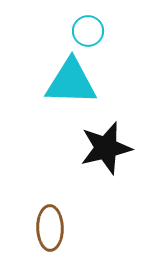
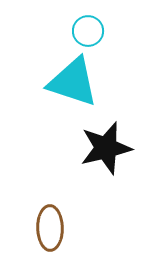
cyan triangle: moved 2 px right; rotated 16 degrees clockwise
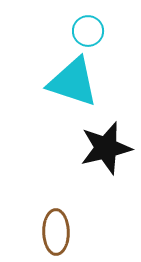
brown ellipse: moved 6 px right, 4 px down
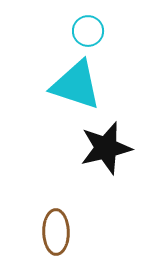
cyan triangle: moved 3 px right, 3 px down
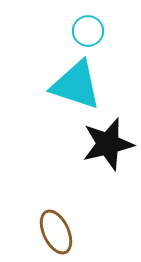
black star: moved 2 px right, 4 px up
brown ellipse: rotated 24 degrees counterclockwise
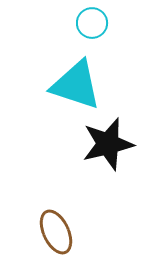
cyan circle: moved 4 px right, 8 px up
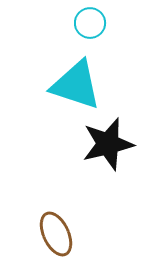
cyan circle: moved 2 px left
brown ellipse: moved 2 px down
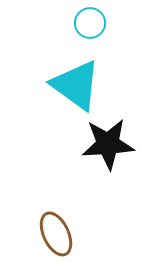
cyan triangle: rotated 18 degrees clockwise
black star: rotated 10 degrees clockwise
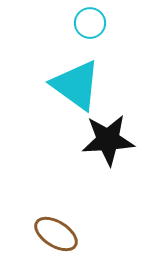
black star: moved 4 px up
brown ellipse: rotated 33 degrees counterclockwise
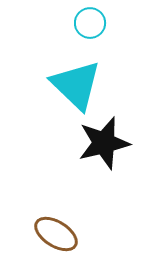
cyan triangle: rotated 8 degrees clockwise
black star: moved 4 px left, 3 px down; rotated 10 degrees counterclockwise
